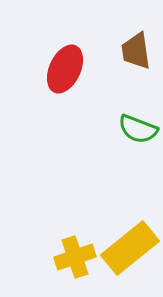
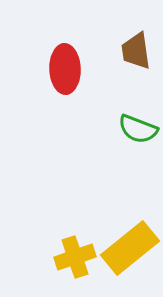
red ellipse: rotated 27 degrees counterclockwise
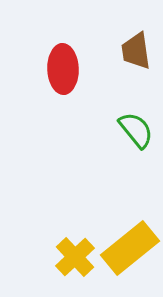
red ellipse: moved 2 px left
green semicircle: moved 2 px left, 1 px down; rotated 150 degrees counterclockwise
yellow cross: rotated 24 degrees counterclockwise
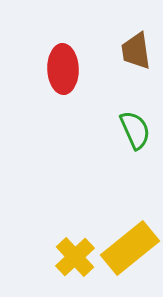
green semicircle: moved 1 px left; rotated 15 degrees clockwise
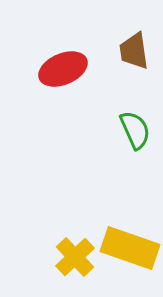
brown trapezoid: moved 2 px left
red ellipse: rotated 69 degrees clockwise
yellow rectangle: rotated 58 degrees clockwise
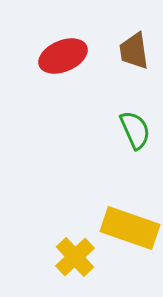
red ellipse: moved 13 px up
yellow rectangle: moved 20 px up
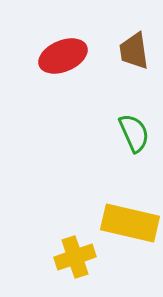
green semicircle: moved 1 px left, 3 px down
yellow rectangle: moved 5 px up; rotated 6 degrees counterclockwise
yellow cross: rotated 24 degrees clockwise
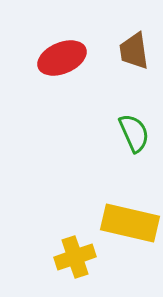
red ellipse: moved 1 px left, 2 px down
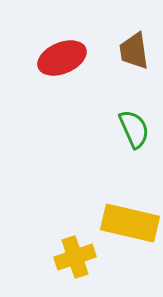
green semicircle: moved 4 px up
